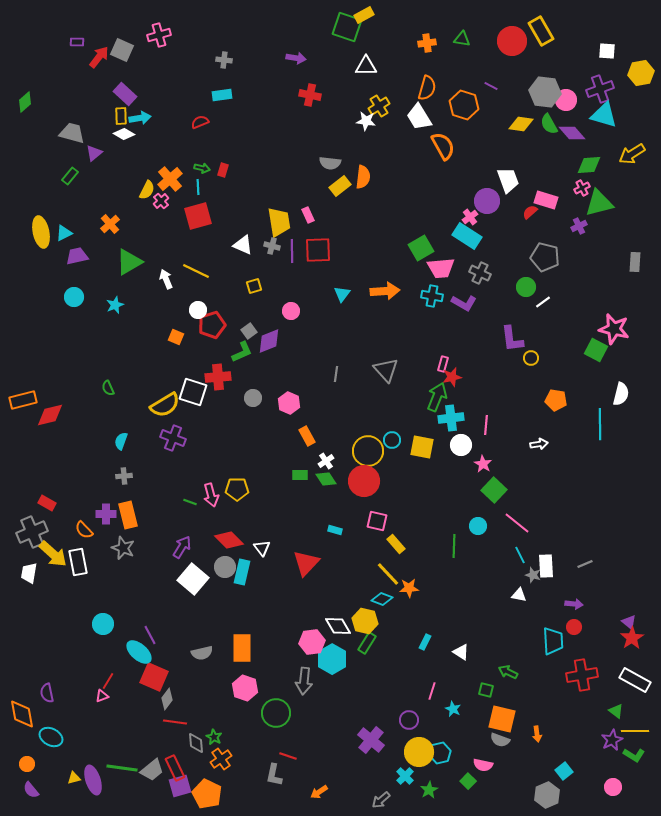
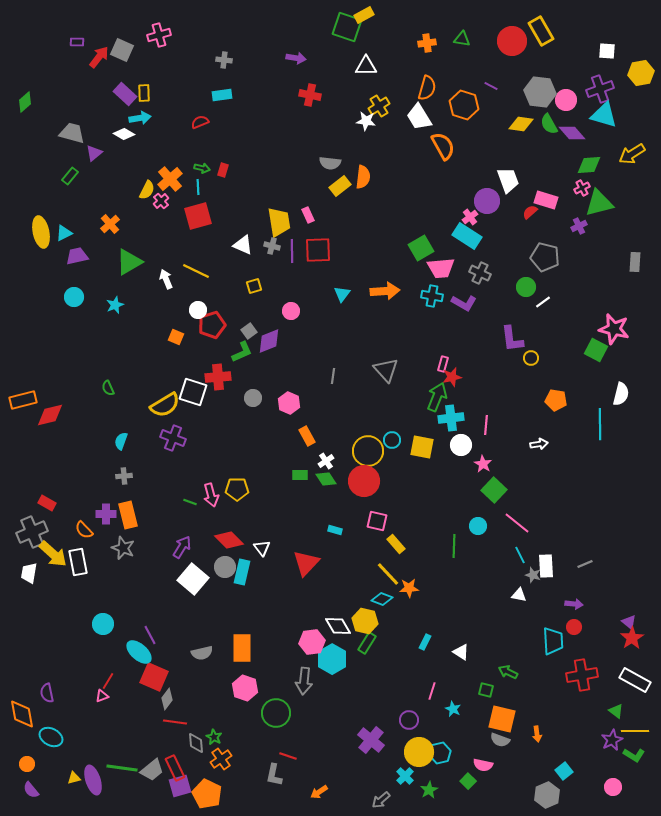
gray hexagon at (545, 92): moved 5 px left
yellow rectangle at (121, 116): moved 23 px right, 23 px up
gray line at (336, 374): moved 3 px left, 2 px down
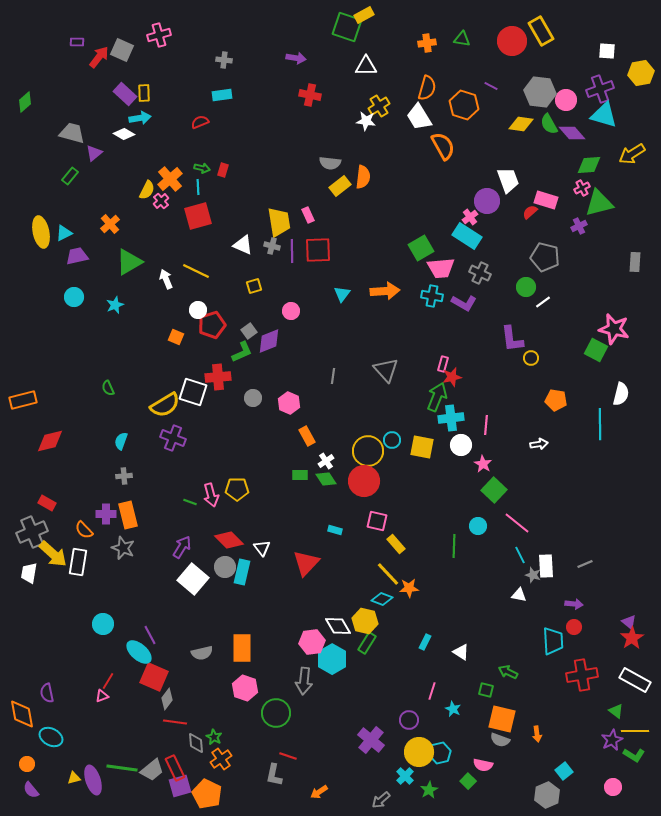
red diamond at (50, 415): moved 26 px down
white rectangle at (78, 562): rotated 20 degrees clockwise
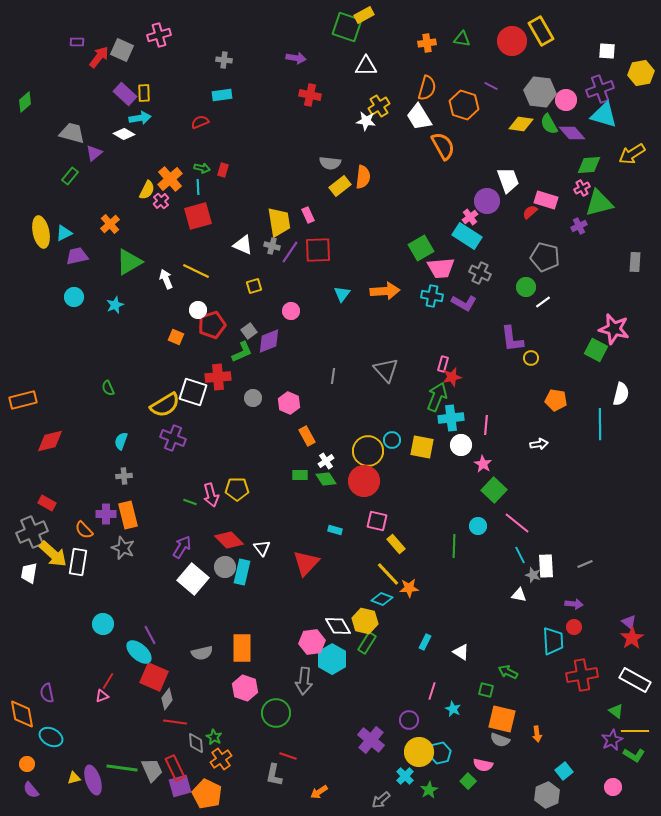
purple line at (292, 251): moved 2 px left, 1 px down; rotated 35 degrees clockwise
gray trapezoid at (152, 770): rotated 75 degrees counterclockwise
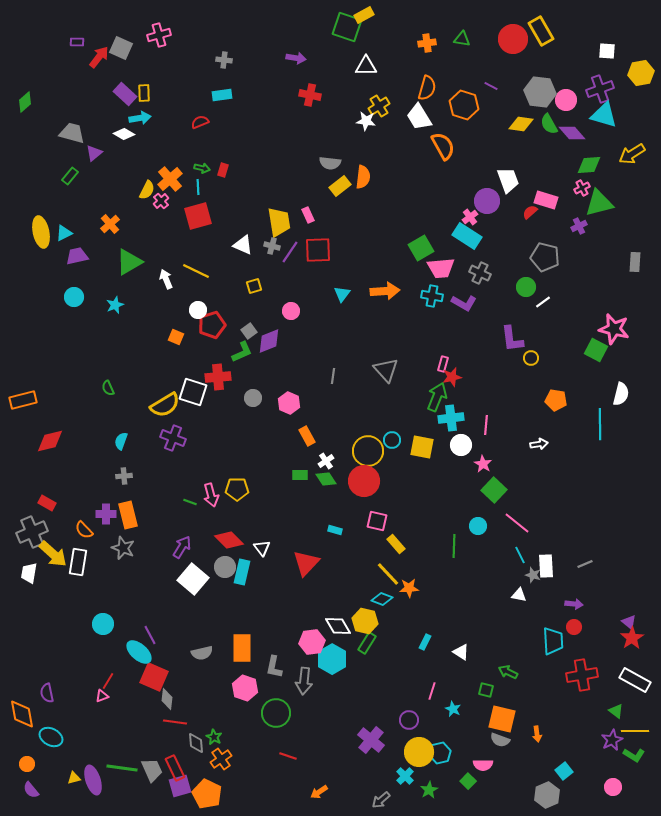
red circle at (512, 41): moved 1 px right, 2 px up
gray square at (122, 50): moved 1 px left, 2 px up
gray diamond at (167, 699): rotated 30 degrees counterclockwise
pink semicircle at (483, 765): rotated 12 degrees counterclockwise
gray L-shape at (274, 775): moved 108 px up
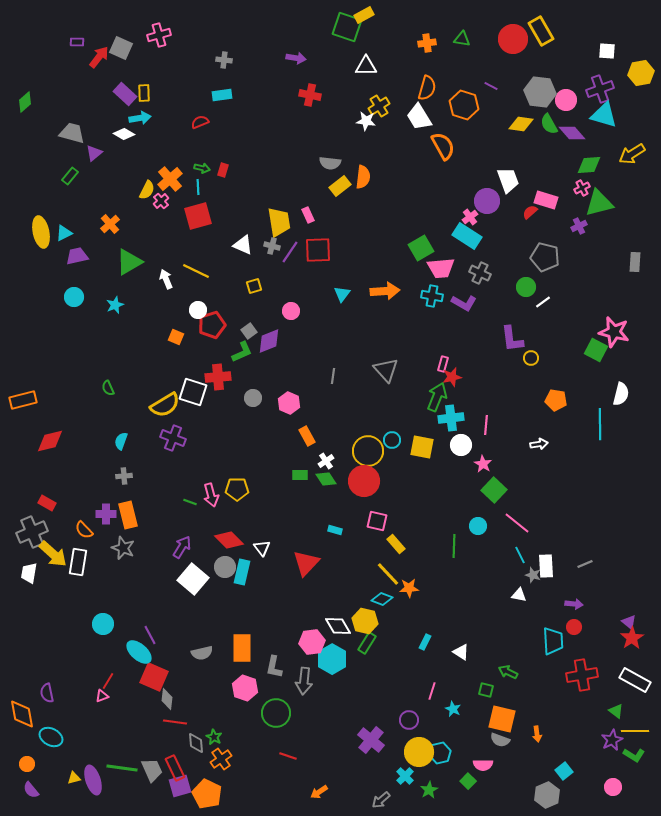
pink star at (614, 329): moved 3 px down
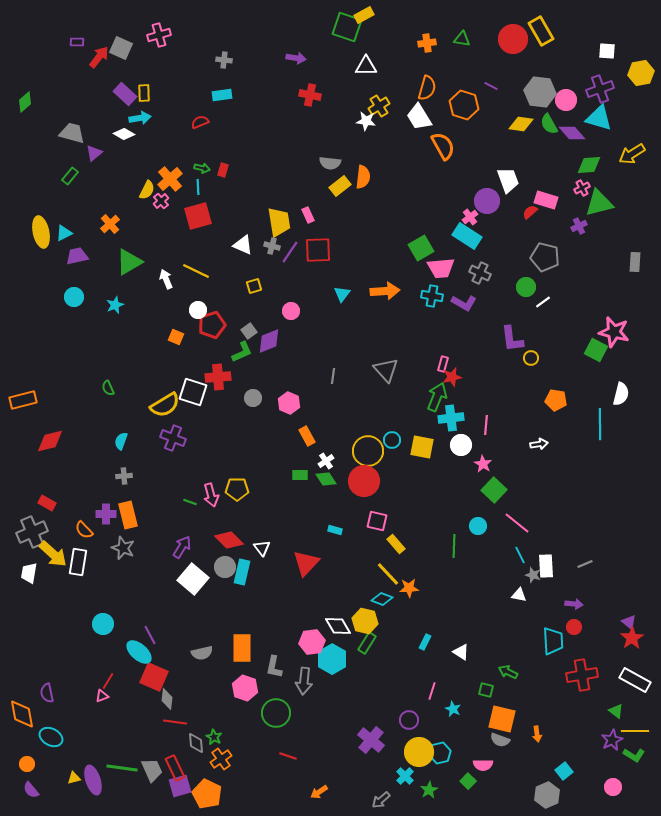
cyan triangle at (604, 115): moved 5 px left, 3 px down
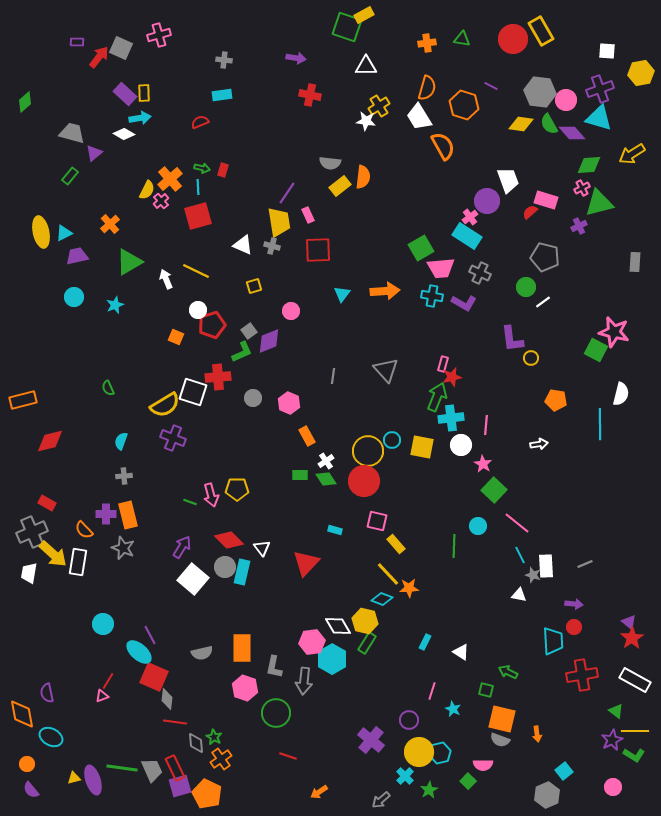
purple line at (290, 252): moved 3 px left, 59 px up
